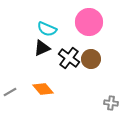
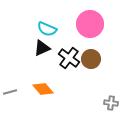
pink circle: moved 1 px right, 2 px down
gray line: rotated 16 degrees clockwise
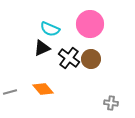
cyan semicircle: moved 3 px right
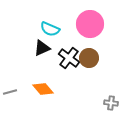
brown circle: moved 2 px left, 1 px up
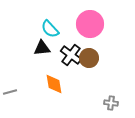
cyan semicircle: rotated 24 degrees clockwise
black triangle: rotated 18 degrees clockwise
black cross: moved 2 px right, 3 px up
orange diamond: moved 11 px right, 5 px up; rotated 30 degrees clockwise
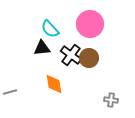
gray cross: moved 3 px up
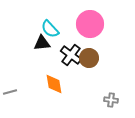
black triangle: moved 5 px up
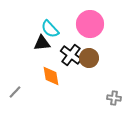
orange diamond: moved 3 px left, 8 px up
gray line: moved 5 px right; rotated 32 degrees counterclockwise
gray cross: moved 3 px right, 2 px up
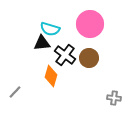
cyan semicircle: rotated 30 degrees counterclockwise
black cross: moved 6 px left
orange diamond: rotated 25 degrees clockwise
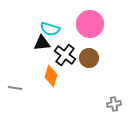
gray line: moved 4 px up; rotated 56 degrees clockwise
gray cross: moved 6 px down; rotated 16 degrees counterclockwise
